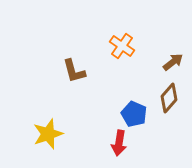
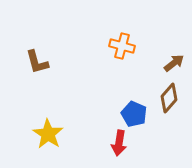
orange cross: rotated 20 degrees counterclockwise
brown arrow: moved 1 px right, 1 px down
brown L-shape: moved 37 px left, 9 px up
yellow star: rotated 20 degrees counterclockwise
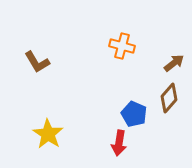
brown L-shape: rotated 16 degrees counterclockwise
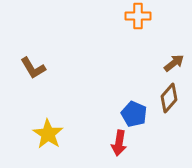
orange cross: moved 16 px right, 30 px up; rotated 15 degrees counterclockwise
brown L-shape: moved 4 px left, 6 px down
